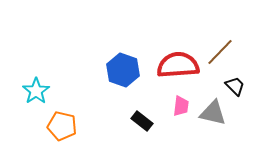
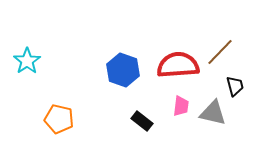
black trapezoid: rotated 30 degrees clockwise
cyan star: moved 9 px left, 30 px up
orange pentagon: moved 3 px left, 7 px up
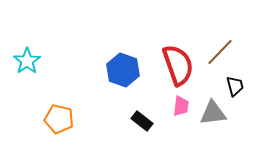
red semicircle: rotated 75 degrees clockwise
gray triangle: rotated 20 degrees counterclockwise
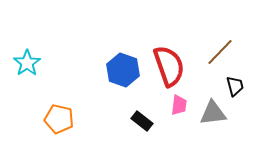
cyan star: moved 2 px down
red semicircle: moved 9 px left, 1 px down
pink trapezoid: moved 2 px left, 1 px up
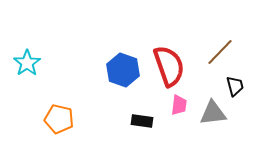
black rectangle: rotated 30 degrees counterclockwise
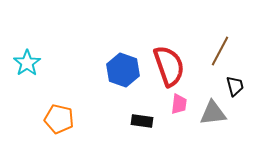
brown line: moved 1 px up; rotated 16 degrees counterclockwise
pink trapezoid: moved 1 px up
